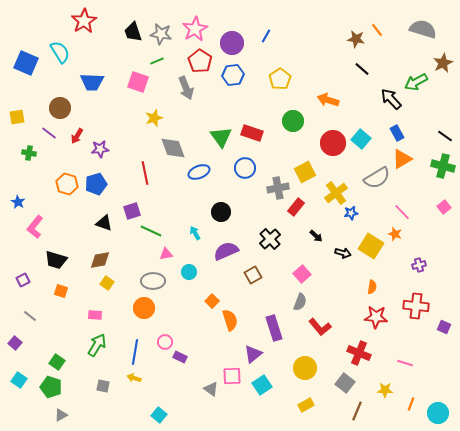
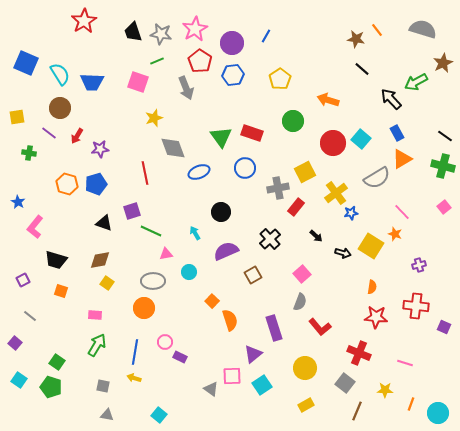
cyan semicircle at (60, 52): moved 22 px down
gray triangle at (61, 415): moved 46 px right; rotated 40 degrees clockwise
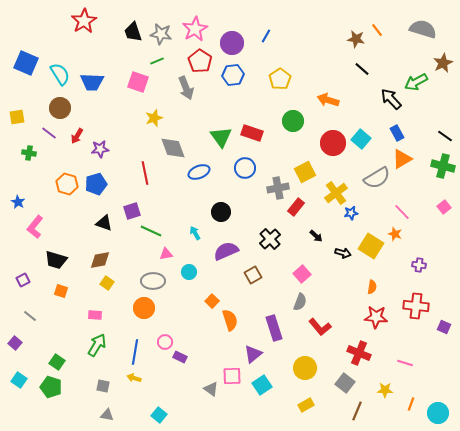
purple cross at (419, 265): rotated 24 degrees clockwise
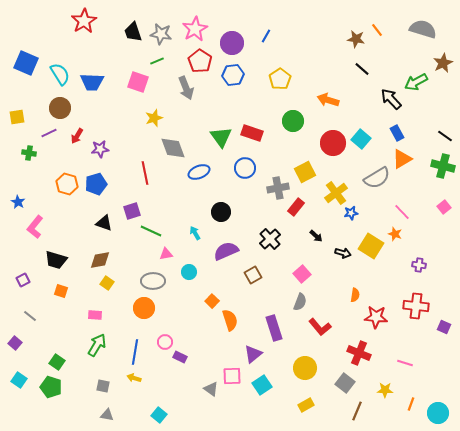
purple line at (49, 133): rotated 63 degrees counterclockwise
orange semicircle at (372, 287): moved 17 px left, 8 px down
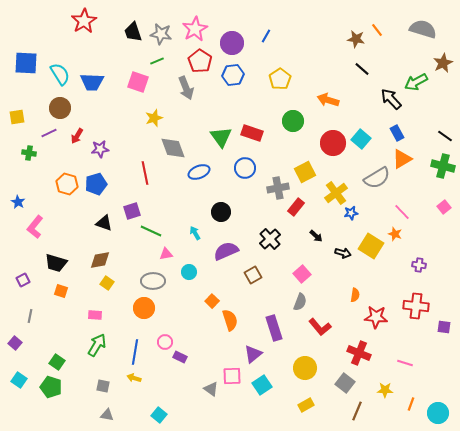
blue square at (26, 63): rotated 20 degrees counterclockwise
black trapezoid at (56, 260): moved 3 px down
gray line at (30, 316): rotated 64 degrees clockwise
purple square at (444, 327): rotated 16 degrees counterclockwise
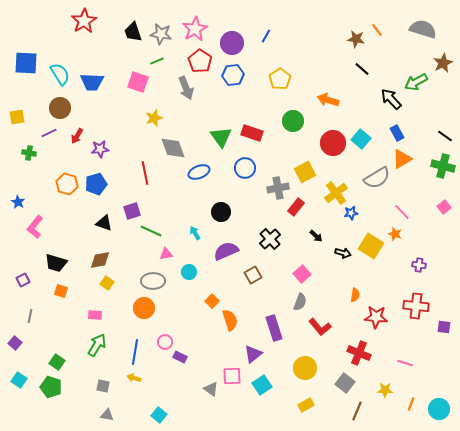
cyan circle at (438, 413): moved 1 px right, 4 px up
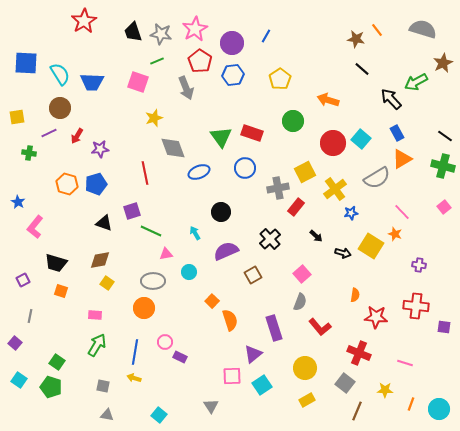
yellow cross at (336, 193): moved 1 px left, 4 px up
gray triangle at (211, 389): moved 17 px down; rotated 21 degrees clockwise
yellow rectangle at (306, 405): moved 1 px right, 5 px up
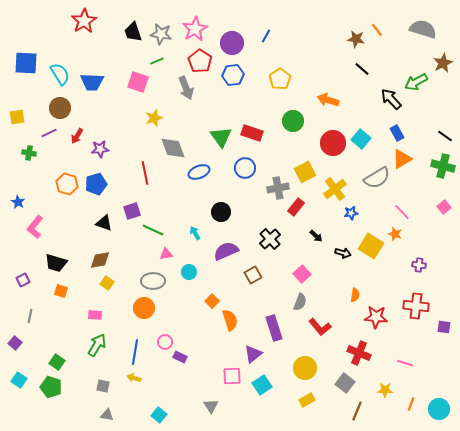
green line at (151, 231): moved 2 px right, 1 px up
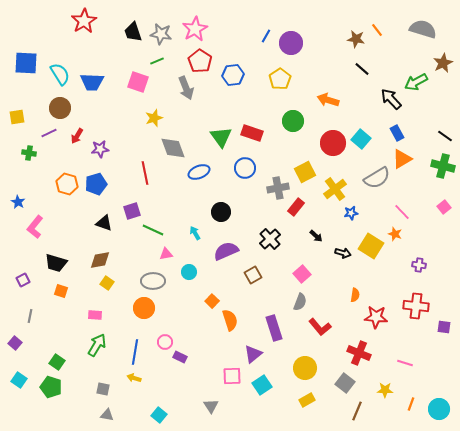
purple circle at (232, 43): moved 59 px right
gray square at (103, 386): moved 3 px down
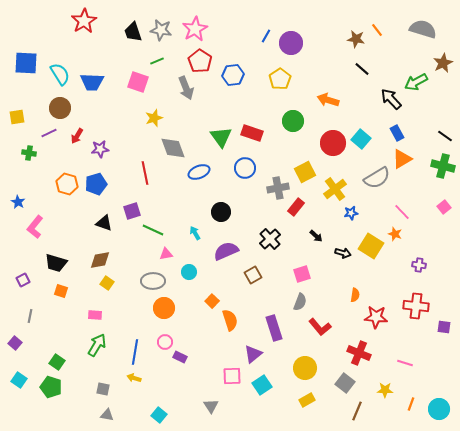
gray star at (161, 34): moved 4 px up
pink square at (302, 274): rotated 24 degrees clockwise
orange circle at (144, 308): moved 20 px right
